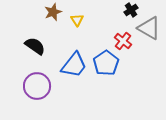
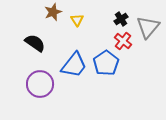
black cross: moved 10 px left, 9 px down
gray triangle: moved 1 px left, 1 px up; rotated 40 degrees clockwise
black semicircle: moved 3 px up
purple circle: moved 3 px right, 2 px up
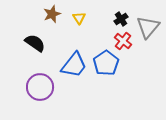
brown star: moved 1 px left, 2 px down
yellow triangle: moved 2 px right, 2 px up
purple circle: moved 3 px down
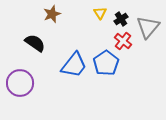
yellow triangle: moved 21 px right, 5 px up
purple circle: moved 20 px left, 4 px up
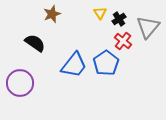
black cross: moved 2 px left
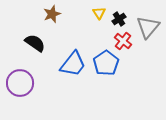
yellow triangle: moved 1 px left
blue trapezoid: moved 1 px left, 1 px up
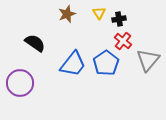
brown star: moved 15 px right
black cross: rotated 24 degrees clockwise
gray triangle: moved 33 px down
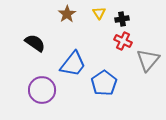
brown star: rotated 12 degrees counterclockwise
black cross: moved 3 px right
red cross: rotated 12 degrees counterclockwise
blue pentagon: moved 2 px left, 20 px down
purple circle: moved 22 px right, 7 px down
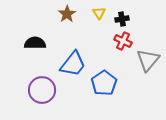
black semicircle: rotated 35 degrees counterclockwise
